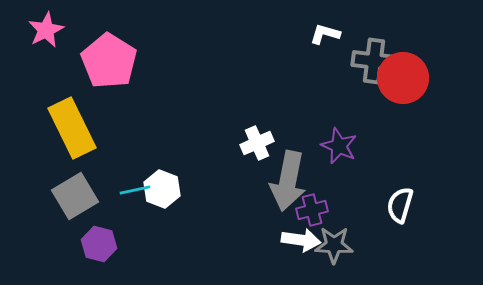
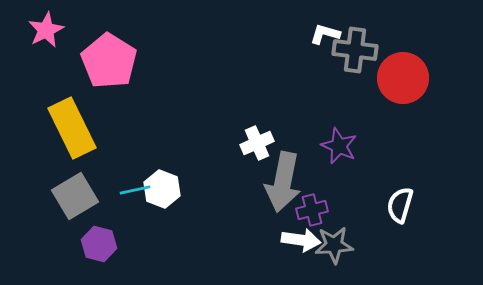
gray cross: moved 19 px left, 11 px up
gray arrow: moved 5 px left, 1 px down
gray star: rotated 6 degrees counterclockwise
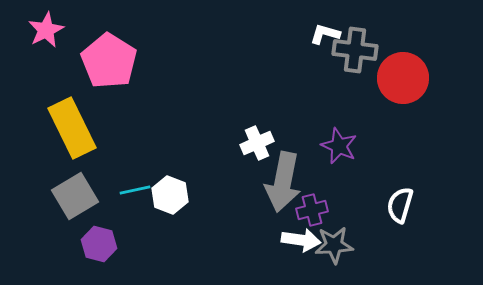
white hexagon: moved 8 px right, 6 px down
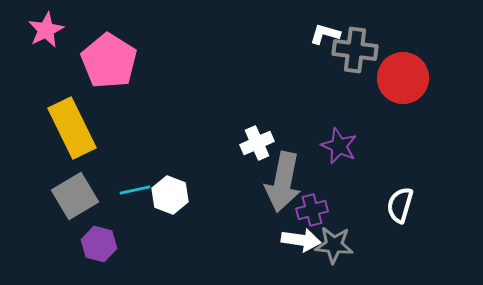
gray star: rotated 9 degrees clockwise
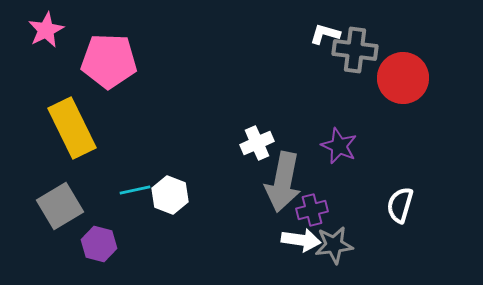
pink pentagon: rotated 30 degrees counterclockwise
gray square: moved 15 px left, 10 px down
gray star: rotated 12 degrees counterclockwise
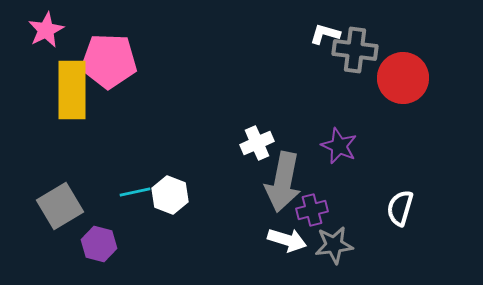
yellow rectangle: moved 38 px up; rotated 26 degrees clockwise
cyan line: moved 2 px down
white semicircle: moved 3 px down
white arrow: moved 14 px left; rotated 9 degrees clockwise
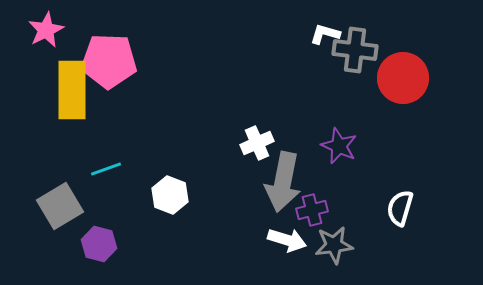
cyan line: moved 29 px left, 23 px up; rotated 8 degrees counterclockwise
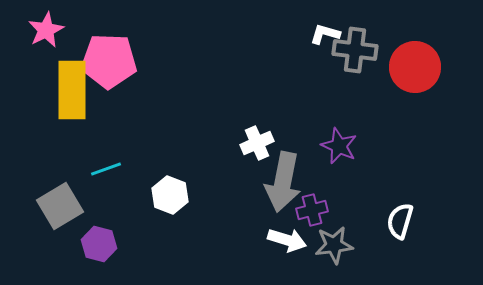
red circle: moved 12 px right, 11 px up
white semicircle: moved 13 px down
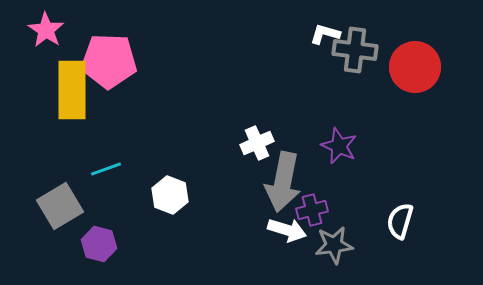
pink star: rotated 12 degrees counterclockwise
white arrow: moved 10 px up
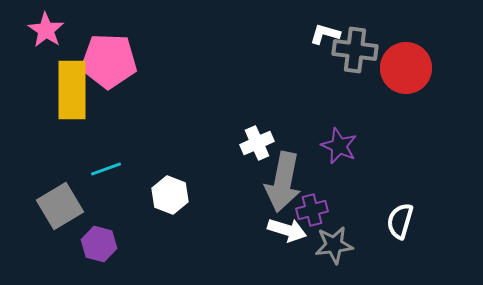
red circle: moved 9 px left, 1 px down
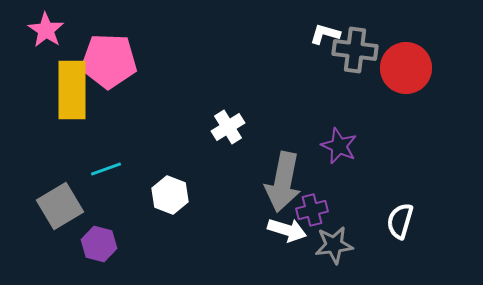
white cross: moved 29 px left, 16 px up; rotated 8 degrees counterclockwise
